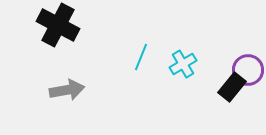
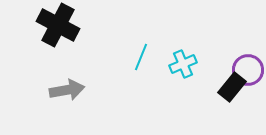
cyan cross: rotated 8 degrees clockwise
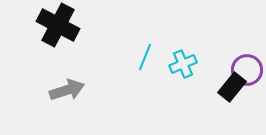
cyan line: moved 4 px right
purple circle: moved 1 px left
gray arrow: rotated 8 degrees counterclockwise
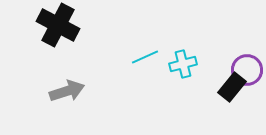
cyan line: rotated 44 degrees clockwise
cyan cross: rotated 8 degrees clockwise
gray arrow: moved 1 px down
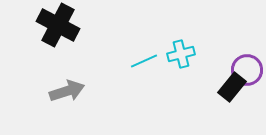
cyan line: moved 1 px left, 4 px down
cyan cross: moved 2 px left, 10 px up
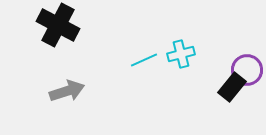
cyan line: moved 1 px up
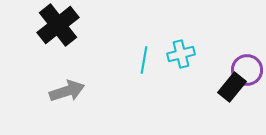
black cross: rotated 24 degrees clockwise
cyan line: rotated 56 degrees counterclockwise
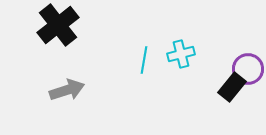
purple circle: moved 1 px right, 1 px up
gray arrow: moved 1 px up
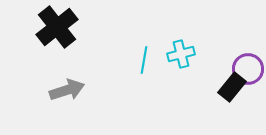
black cross: moved 1 px left, 2 px down
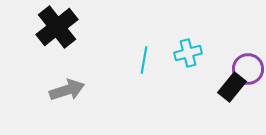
cyan cross: moved 7 px right, 1 px up
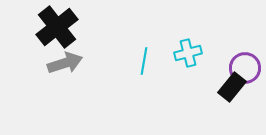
cyan line: moved 1 px down
purple circle: moved 3 px left, 1 px up
gray arrow: moved 2 px left, 27 px up
